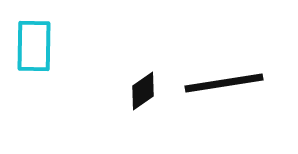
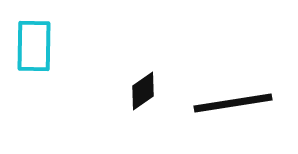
black line: moved 9 px right, 20 px down
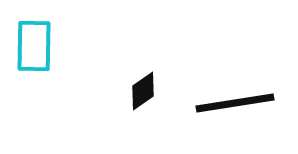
black line: moved 2 px right
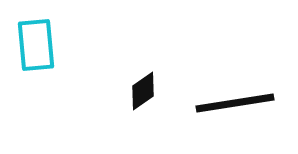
cyan rectangle: moved 2 px right, 1 px up; rotated 6 degrees counterclockwise
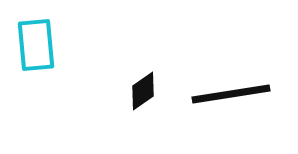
black line: moved 4 px left, 9 px up
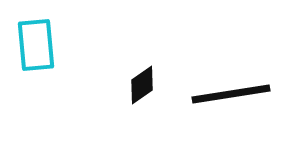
black diamond: moved 1 px left, 6 px up
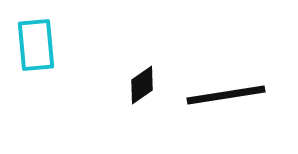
black line: moved 5 px left, 1 px down
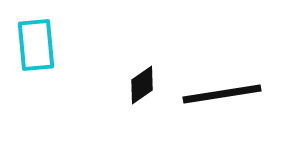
black line: moved 4 px left, 1 px up
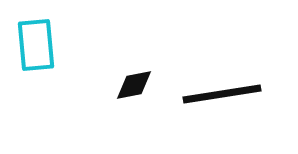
black diamond: moved 8 px left; rotated 24 degrees clockwise
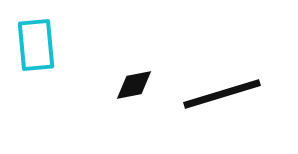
black line: rotated 8 degrees counterclockwise
